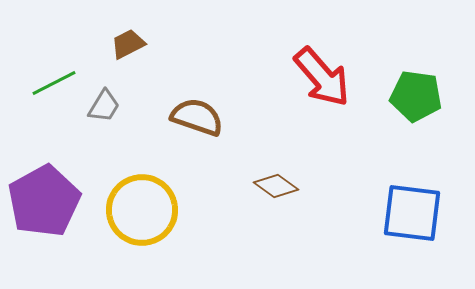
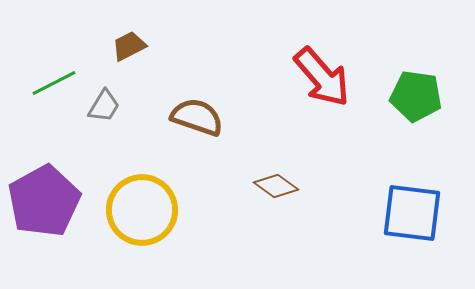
brown trapezoid: moved 1 px right, 2 px down
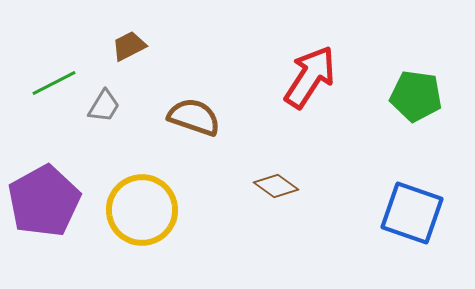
red arrow: moved 12 px left; rotated 106 degrees counterclockwise
brown semicircle: moved 3 px left
blue square: rotated 12 degrees clockwise
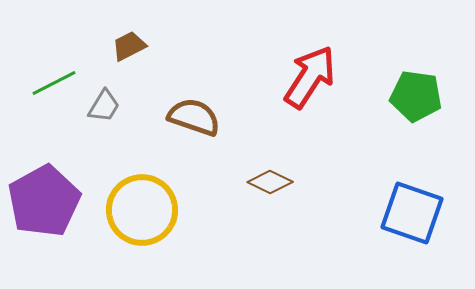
brown diamond: moved 6 px left, 4 px up; rotated 9 degrees counterclockwise
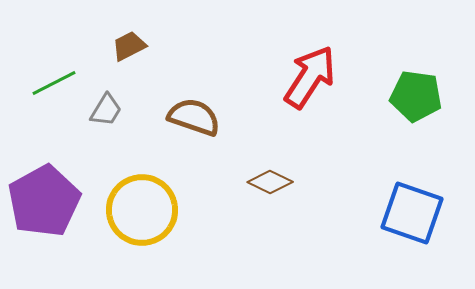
gray trapezoid: moved 2 px right, 4 px down
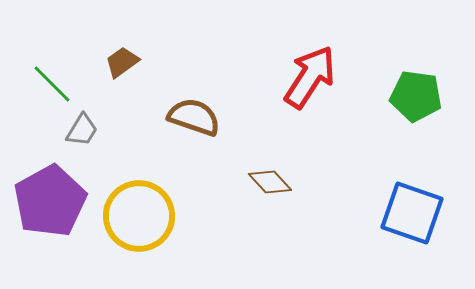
brown trapezoid: moved 7 px left, 16 px down; rotated 9 degrees counterclockwise
green line: moved 2 px left, 1 px down; rotated 72 degrees clockwise
gray trapezoid: moved 24 px left, 20 px down
brown diamond: rotated 21 degrees clockwise
purple pentagon: moved 6 px right
yellow circle: moved 3 px left, 6 px down
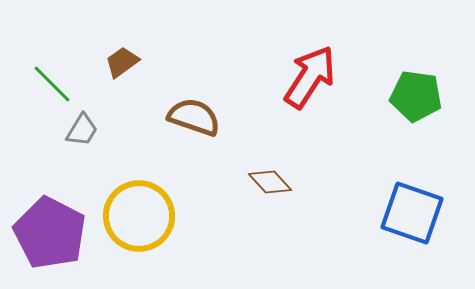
purple pentagon: moved 32 px down; rotated 16 degrees counterclockwise
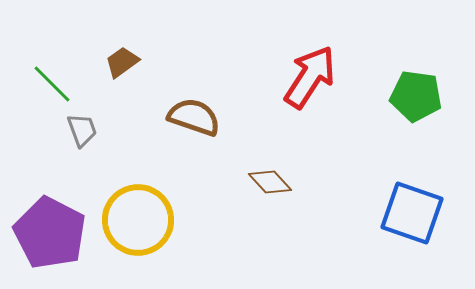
gray trapezoid: rotated 51 degrees counterclockwise
yellow circle: moved 1 px left, 4 px down
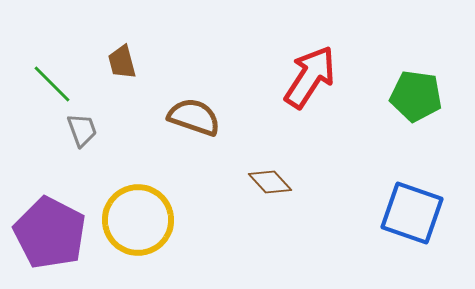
brown trapezoid: rotated 69 degrees counterclockwise
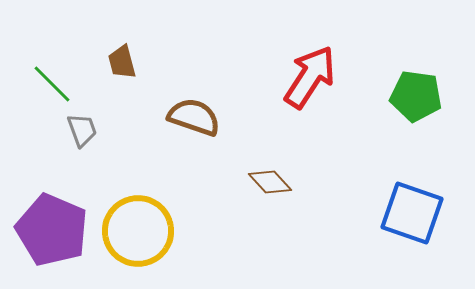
yellow circle: moved 11 px down
purple pentagon: moved 2 px right, 3 px up; rotated 4 degrees counterclockwise
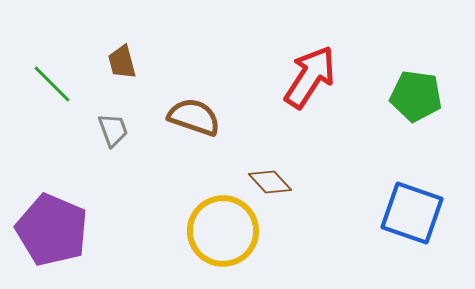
gray trapezoid: moved 31 px right
yellow circle: moved 85 px right
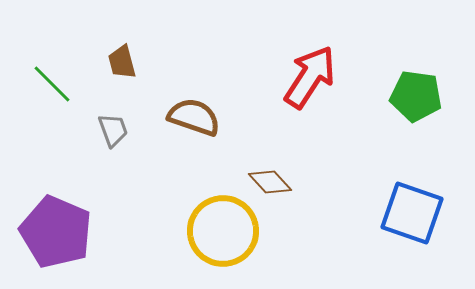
purple pentagon: moved 4 px right, 2 px down
